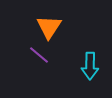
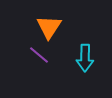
cyan arrow: moved 5 px left, 8 px up
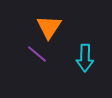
purple line: moved 2 px left, 1 px up
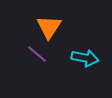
cyan arrow: rotated 80 degrees counterclockwise
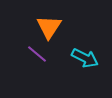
cyan arrow: rotated 16 degrees clockwise
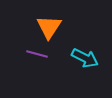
purple line: rotated 25 degrees counterclockwise
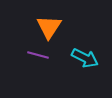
purple line: moved 1 px right, 1 px down
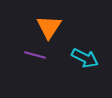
purple line: moved 3 px left
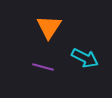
purple line: moved 8 px right, 12 px down
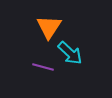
cyan arrow: moved 15 px left, 5 px up; rotated 16 degrees clockwise
